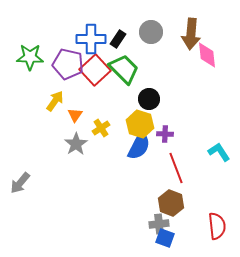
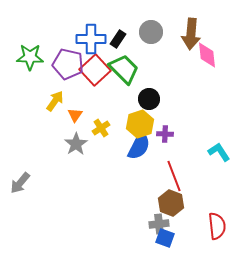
yellow hexagon: rotated 24 degrees clockwise
red line: moved 2 px left, 8 px down
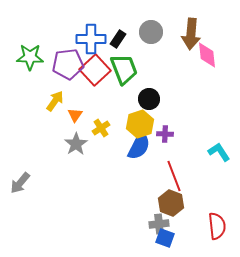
purple pentagon: rotated 20 degrees counterclockwise
green trapezoid: rotated 24 degrees clockwise
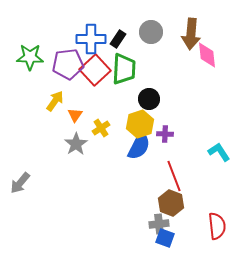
green trapezoid: rotated 24 degrees clockwise
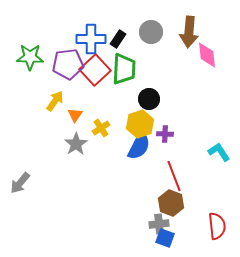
brown arrow: moved 2 px left, 2 px up
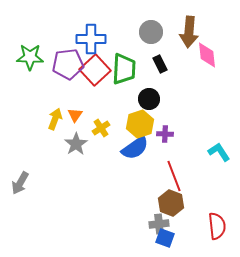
black rectangle: moved 42 px right, 25 px down; rotated 60 degrees counterclockwise
yellow arrow: moved 18 px down; rotated 15 degrees counterclockwise
blue semicircle: moved 4 px left, 2 px down; rotated 28 degrees clockwise
gray arrow: rotated 10 degrees counterclockwise
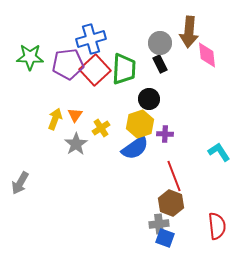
gray circle: moved 9 px right, 11 px down
blue cross: rotated 16 degrees counterclockwise
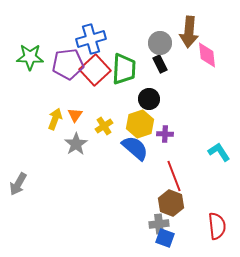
yellow cross: moved 3 px right, 2 px up
blue semicircle: rotated 104 degrees counterclockwise
gray arrow: moved 2 px left, 1 px down
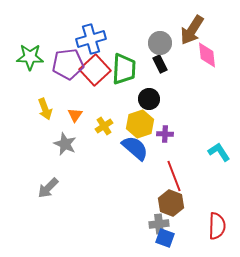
brown arrow: moved 3 px right, 2 px up; rotated 28 degrees clockwise
yellow arrow: moved 10 px left, 10 px up; rotated 140 degrees clockwise
gray star: moved 11 px left; rotated 15 degrees counterclockwise
gray arrow: moved 30 px right, 4 px down; rotated 15 degrees clockwise
red semicircle: rotated 8 degrees clockwise
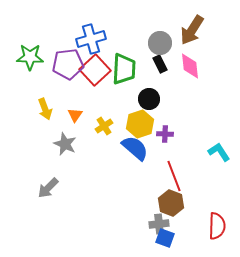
pink diamond: moved 17 px left, 11 px down
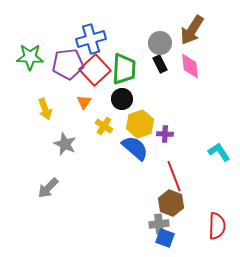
black circle: moved 27 px left
orange triangle: moved 9 px right, 13 px up
yellow cross: rotated 24 degrees counterclockwise
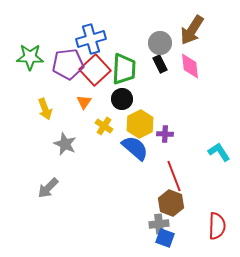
yellow hexagon: rotated 8 degrees counterclockwise
